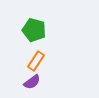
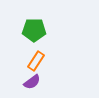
green pentagon: rotated 15 degrees counterclockwise
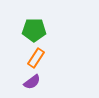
orange rectangle: moved 3 px up
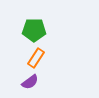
purple semicircle: moved 2 px left
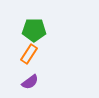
orange rectangle: moved 7 px left, 4 px up
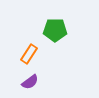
green pentagon: moved 21 px right
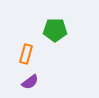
orange rectangle: moved 3 px left; rotated 18 degrees counterclockwise
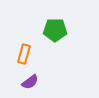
orange rectangle: moved 2 px left
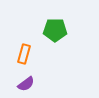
purple semicircle: moved 4 px left, 2 px down
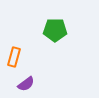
orange rectangle: moved 10 px left, 3 px down
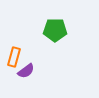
purple semicircle: moved 13 px up
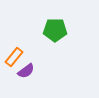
orange rectangle: rotated 24 degrees clockwise
